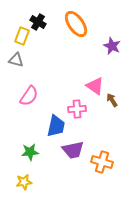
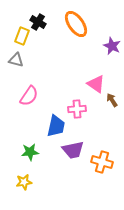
pink triangle: moved 1 px right, 2 px up
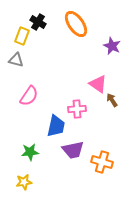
pink triangle: moved 2 px right
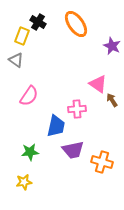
gray triangle: rotated 21 degrees clockwise
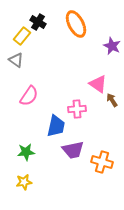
orange ellipse: rotated 8 degrees clockwise
yellow rectangle: rotated 18 degrees clockwise
green star: moved 4 px left
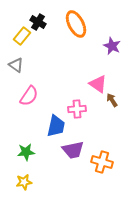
gray triangle: moved 5 px down
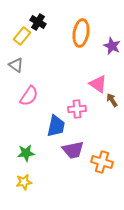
orange ellipse: moved 5 px right, 9 px down; rotated 36 degrees clockwise
green star: moved 1 px down
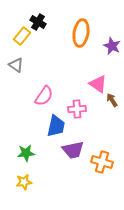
pink semicircle: moved 15 px right
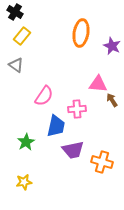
black cross: moved 23 px left, 10 px up
pink triangle: rotated 30 degrees counterclockwise
green star: moved 11 px up; rotated 24 degrees counterclockwise
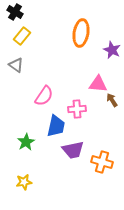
purple star: moved 4 px down
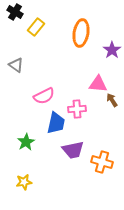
yellow rectangle: moved 14 px right, 9 px up
purple star: rotated 12 degrees clockwise
pink semicircle: rotated 30 degrees clockwise
blue trapezoid: moved 3 px up
